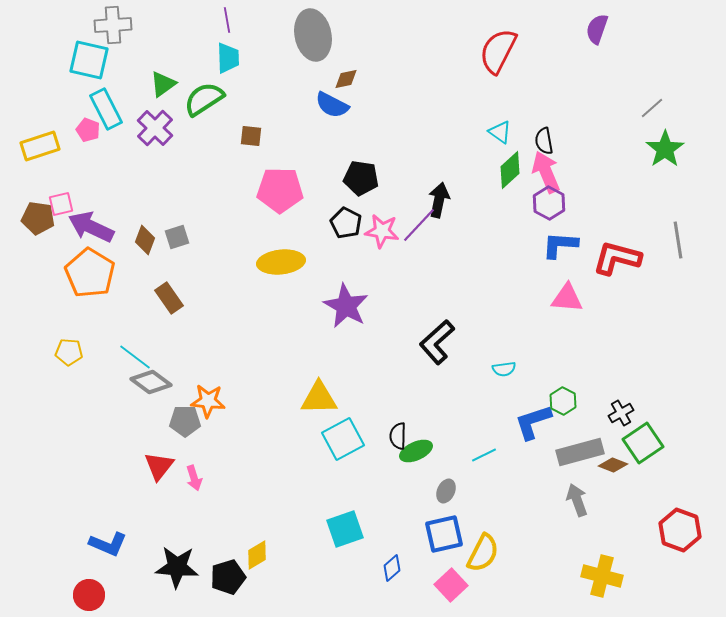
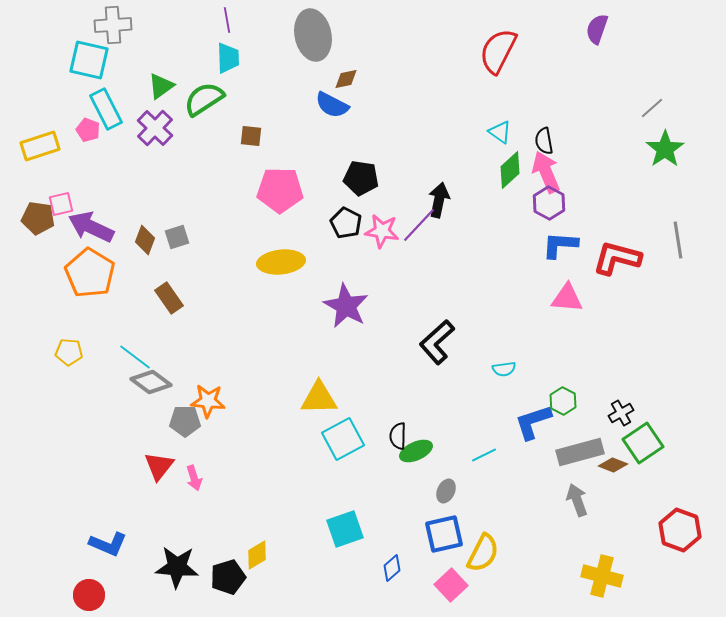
green triangle at (163, 84): moved 2 px left, 2 px down
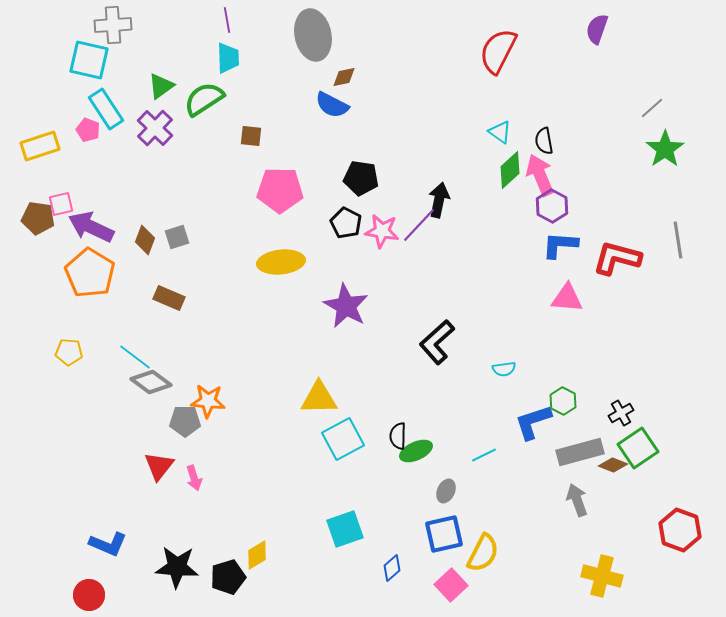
brown diamond at (346, 79): moved 2 px left, 2 px up
cyan rectangle at (106, 109): rotated 6 degrees counterclockwise
pink arrow at (546, 172): moved 6 px left, 3 px down
purple hexagon at (549, 203): moved 3 px right, 3 px down
brown rectangle at (169, 298): rotated 32 degrees counterclockwise
green square at (643, 443): moved 5 px left, 5 px down
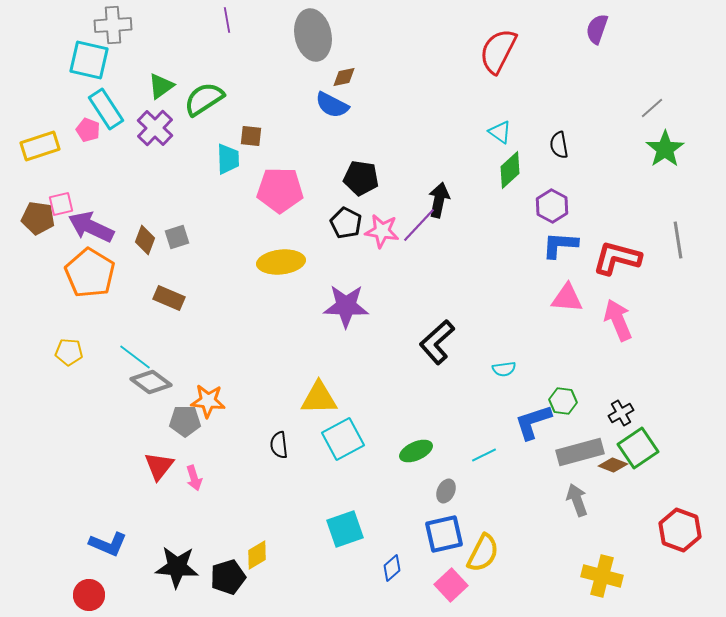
cyan trapezoid at (228, 58): moved 101 px down
black semicircle at (544, 141): moved 15 px right, 4 px down
pink arrow at (540, 175): moved 78 px right, 145 px down
purple star at (346, 306): rotated 27 degrees counterclockwise
green hexagon at (563, 401): rotated 20 degrees counterclockwise
black semicircle at (398, 436): moved 119 px left, 9 px down; rotated 8 degrees counterclockwise
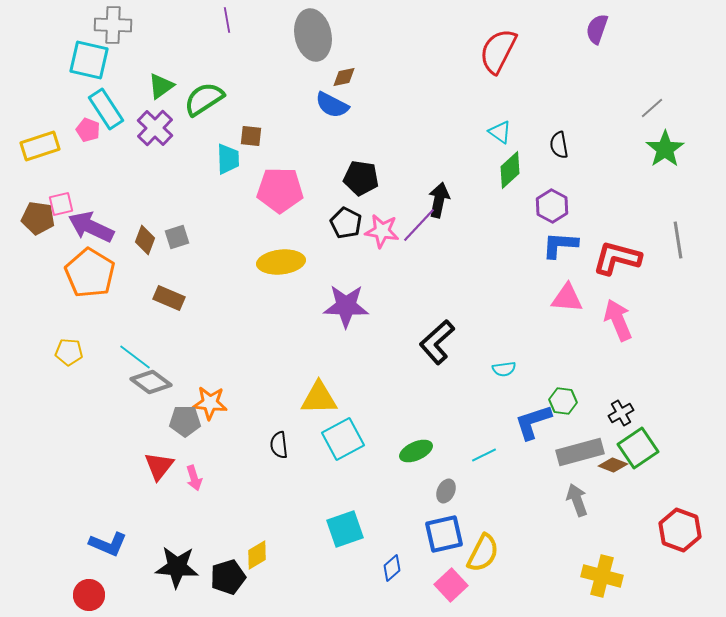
gray cross at (113, 25): rotated 6 degrees clockwise
orange star at (208, 401): moved 2 px right, 2 px down
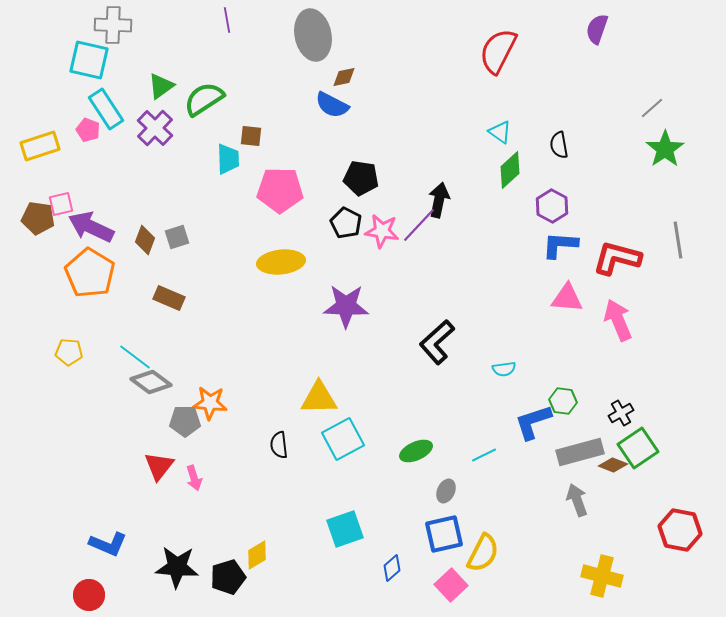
red hexagon at (680, 530): rotated 9 degrees counterclockwise
